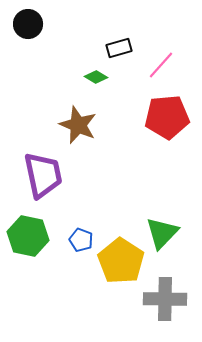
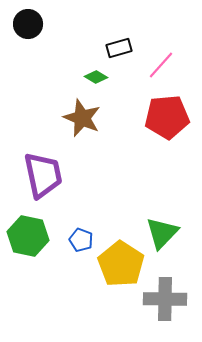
brown star: moved 4 px right, 7 px up
yellow pentagon: moved 3 px down
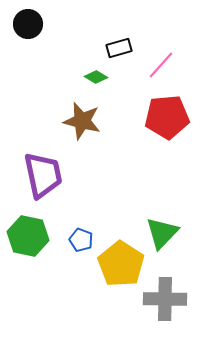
brown star: moved 3 px down; rotated 9 degrees counterclockwise
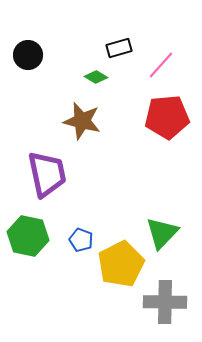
black circle: moved 31 px down
purple trapezoid: moved 4 px right, 1 px up
yellow pentagon: rotated 12 degrees clockwise
gray cross: moved 3 px down
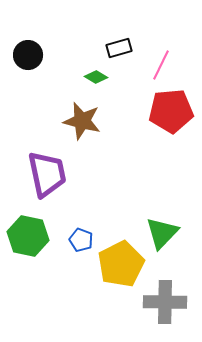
pink line: rotated 16 degrees counterclockwise
red pentagon: moved 4 px right, 6 px up
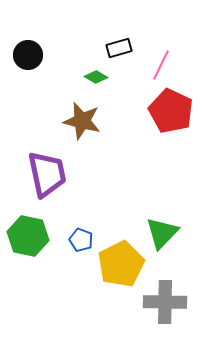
red pentagon: rotated 30 degrees clockwise
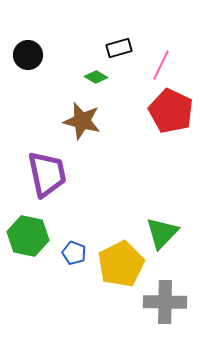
blue pentagon: moved 7 px left, 13 px down
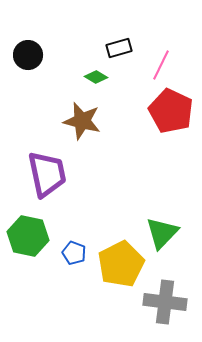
gray cross: rotated 6 degrees clockwise
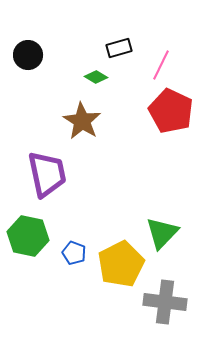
brown star: rotated 18 degrees clockwise
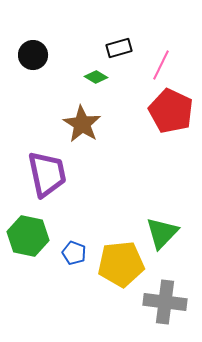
black circle: moved 5 px right
brown star: moved 3 px down
yellow pentagon: rotated 21 degrees clockwise
